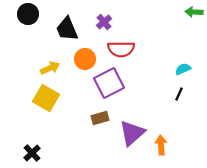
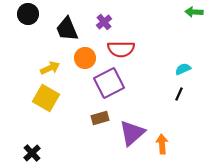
orange circle: moved 1 px up
orange arrow: moved 1 px right, 1 px up
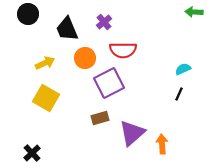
red semicircle: moved 2 px right, 1 px down
yellow arrow: moved 5 px left, 5 px up
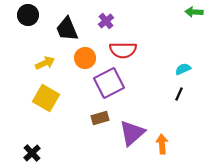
black circle: moved 1 px down
purple cross: moved 2 px right, 1 px up
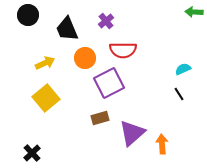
black line: rotated 56 degrees counterclockwise
yellow square: rotated 20 degrees clockwise
